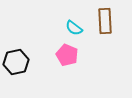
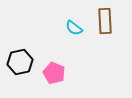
pink pentagon: moved 13 px left, 18 px down
black hexagon: moved 4 px right
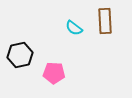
black hexagon: moved 7 px up
pink pentagon: rotated 20 degrees counterclockwise
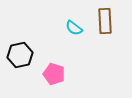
pink pentagon: moved 1 px down; rotated 15 degrees clockwise
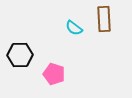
brown rectangle: moved 1 px left, 2 px up
black hexagon: rotated 10 degrees clockwise
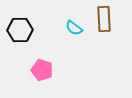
black hexagon: moved 25 px up
pink pentagon: moved 12 px left, 4 px up
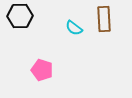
black hexagon: moved 14 px up
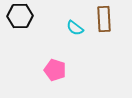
cyan semicircle: moved 1 px right
pink pentagon: moved 13 px right
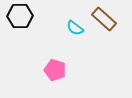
brown rectangle: rotated 45 degrees counterclockwise
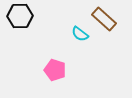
cyan semicircle: moved 5 px right, 6 px down
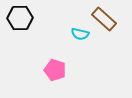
black hexagon: moved 2 px down
cyan semicircle: rotated 24 degrees counterclockwise
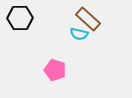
brown rectangle: moved 16 px left
cyan semicircle: moved 1 px left
